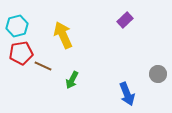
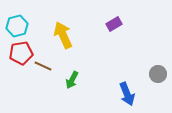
purple rectangle: moved 11 px left, 4 px down; rotated 14 degrees clockwise
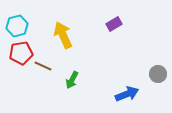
blue arrow: rotated 90 degrees counterclockwise
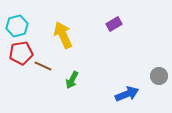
gray circle: moved 1 px right, 2 px down
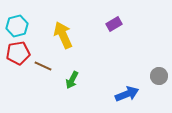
red pentagon: moved 3 px left
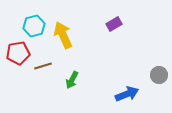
cyan hexagon: moved 17 px right
brown line: rotated 42 degrees counterclockwise
gray circle: moved 1 px up
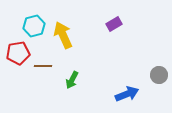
brown line: rotated 18 degrees clockwise
